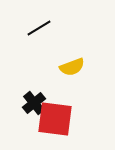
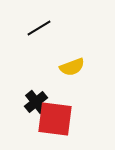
black cross: moved 2 px right, 1 px up
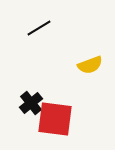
yellow semicircle: moved 18 px right, 2 px up
black cross: moved 5 px left, 1 px down
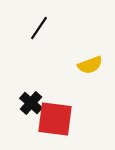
black line: rotated 25 degrees counterclockwise
black cross: rotated 10 degrees counterclockwise
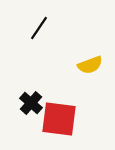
red square: moved 4 px right
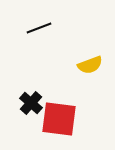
black line: rotated 35 degrees clockwise
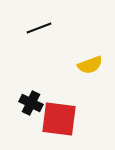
black cross: rotated 15 degrees counterclockwise
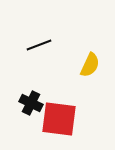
black line: moved 17 px down
yellow semicircle: rotated 45 degrees counterclockwise
